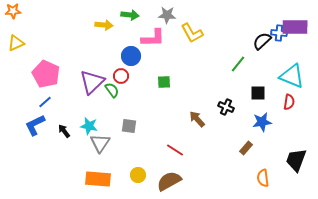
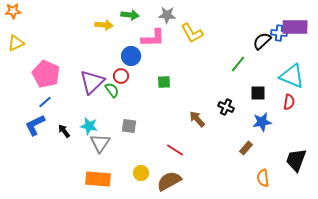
yellow circle: moved 3 px right, 2 px up
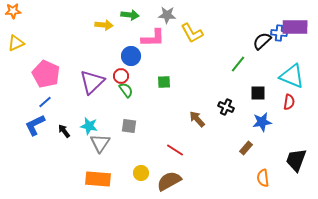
green semicircle: moved 14 px right
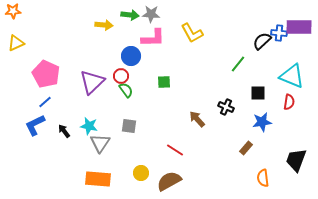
gray star: moved 16 px left, 1 px up
purple rectangle: moved 4 px right
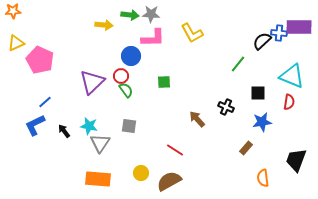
pink pentagon: moved 6 px left, 14 px up
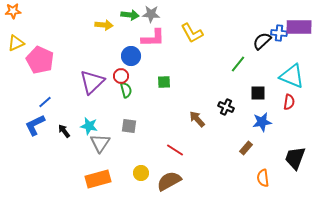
green semicircle: rotated 21 degrees clockwise
black trapezoid: moved 1 px left, 2 px up
orange rectangle: rotated 20 degrees counterclockwise
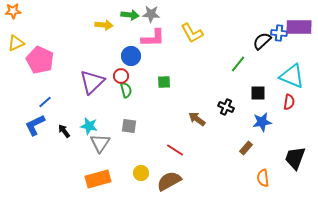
brown arrow: rotated 12 degrees counterclockwise
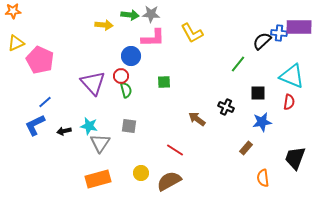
purple triangle: moved 1 px right, 1 px down; rotated 28 degrees counterclockwise
black arrow: rotated 64 degrees counterclockwise
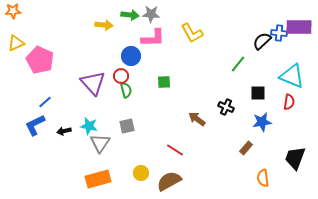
gray square: moved 2 px left; rotated 21 degrees counterclockwise
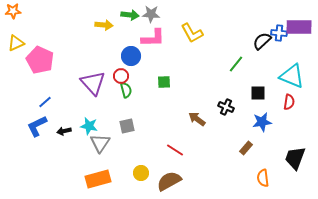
green line: moved 2 px left
blue L-shape: moved 2 px right, 1 px down
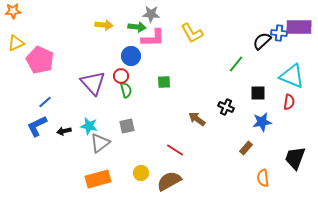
green arrow: moved 7 px right, 12 px down
gray triangle: rotated 20 degrees clockwise
